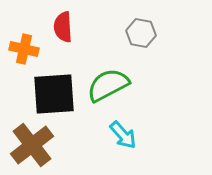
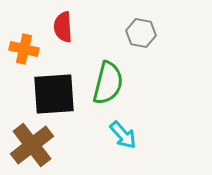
green semicircle: moved 2 px up; rotated 132 degrees clockwise
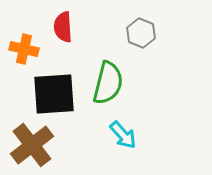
gray hexagon: rotated 12 degrees clockwise
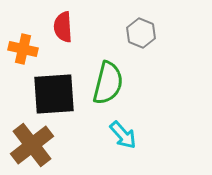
orange cross: moved 1 px left
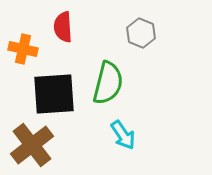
cyan arrow: rotated 8 degrees clockwise
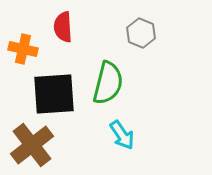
cyan arrow: moved 1 px left
